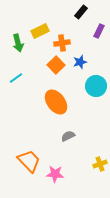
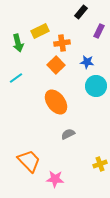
blue star: moved 7 px right; rotated 24 degrees clockwise
gray semicircle: moved 2 px up
pink star: moved 5 px down
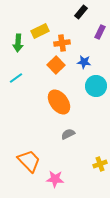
purple rectangle: moved 1 px right, 1 px down
green arrow: rotated 18 degrees clockwise
blue star: moved 3 px left
orange ellipse: moved 3 px right
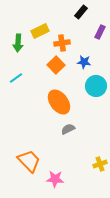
gray semicircle: moved 5 px up
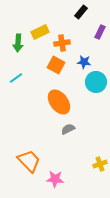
yellow rectangle: moved 1 px down
orange square: rotated 18 degrees counterclockwise
cyan circle: moved 4 px up
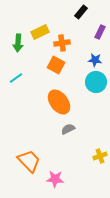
blue star: moved 11 px right, 2 px up
yellow cross: moved 8 px up
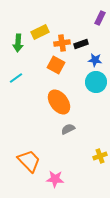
black rectangle: moved 32 px down; rotated 32 degrees clockwise
purple rectangle: moved 14 px up
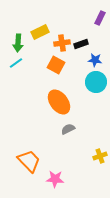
cyan line: moved 15 px up
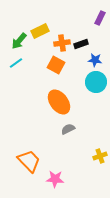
yellow rectangle: moved 1 px up
green arrow: moved 1 px right, 2 px up; rotated 36 degrees clockwise
